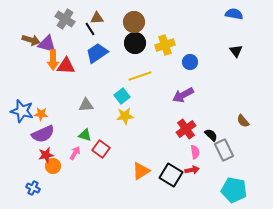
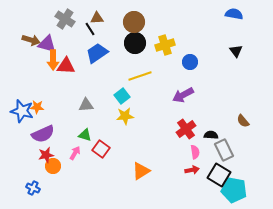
orange star: moved 4 px left, 7 px up
black semicircle: rotated 40 degrees counterclockwise
black square: moved 48 px right
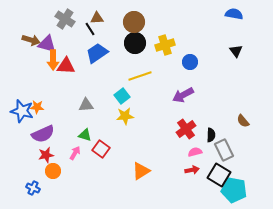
black semicircle: rotated 88 degrees clockwise
pink semicircle: rotated 96 degrees counterclockwise
orange circle: moved 5 px down
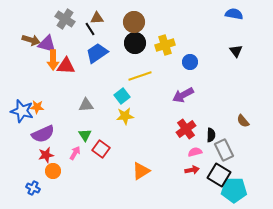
green triangle: rotated 40 degrees clockwise
cyan pentagon: rotated 10 degrees counterclockwise
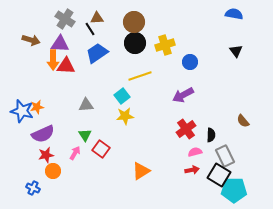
purple triangle: moved 13 px right; rotated 12 degrees counterclockwise
orange star: rotated 16 degrees counterclockwise
gray rectangle: moved 1 px right, 6 px down
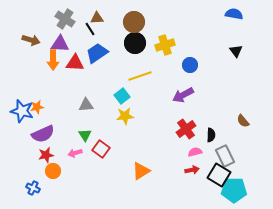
blue circle: moved 3 px down
red triangle: moved 9 px right, 3 px up
pink arrow: rotated 136 degrees counterclockwise
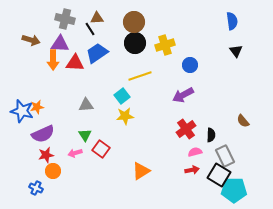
blue semicircle: moved 2 px left, 7 px down; rotated 72 degrees clockwise
gray cross: rotated 18 degrees counterclockwise
blue cross: moved 3 px right
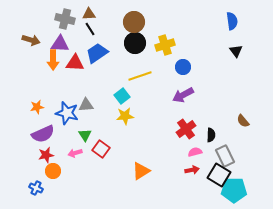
brown triangle: moved 8 px left, 4 px up
blue circle: moved 7 px left, 2 px down
blue star: moved 45 px right, 2 px down
